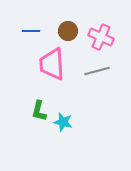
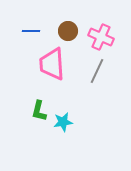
gray line: rotated 50 degrees counterclockwise
cyan star: rotated 24 degrees counterclockwise
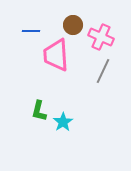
brown circle: moved 5 px right, 6 px up
pink trapezoid: moved 4 px right, 9 px up
gray line: moved 6 px right
cyan star: rotated 24 degrees counterclockwise
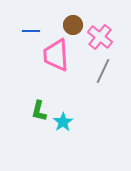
pink cross: moved 1 px left; rotated 15 degrees clockwise
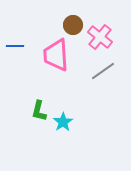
blue line: moved 16 px left, 15 px down
gray line: rotated 30 degrees clockwise
